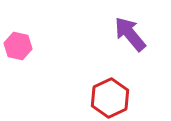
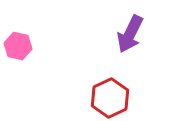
purple arrow: rotated 114 degrees counterclockwise
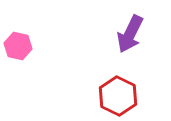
red hexagon: moved 8 px right, 2 px up; rotated 9 degrees counterclockwise
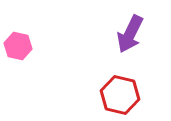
red hexagon: moved 2 px right, 1 px up; rotated 12 degrees counterclockwise
